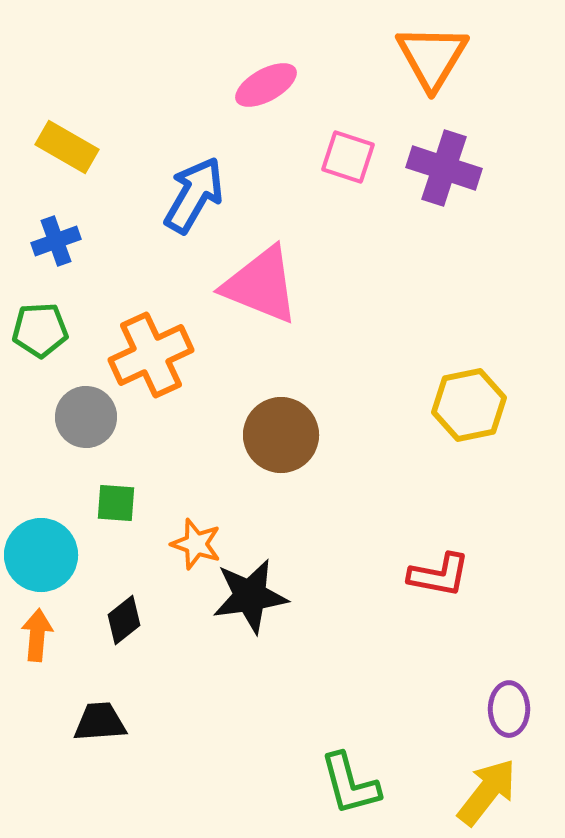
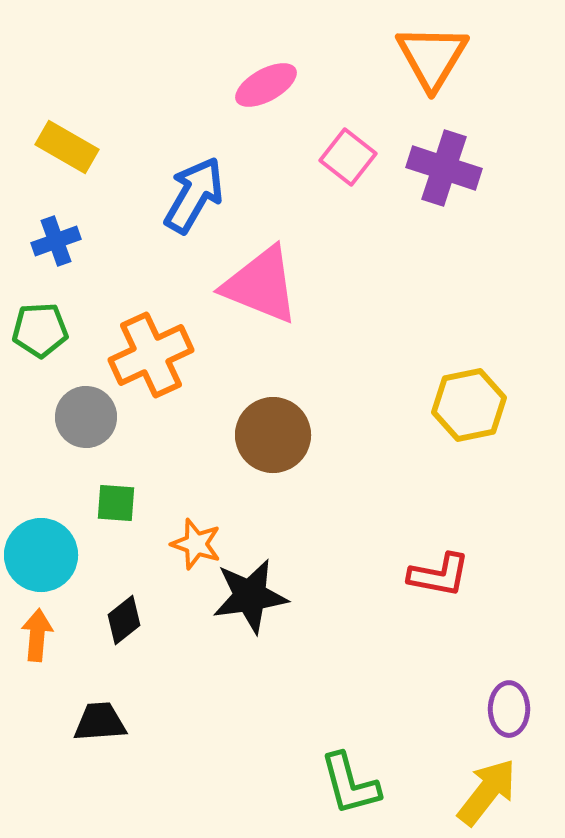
pink square: rotated 20 degrees clockwise
brown circle: moved 8 px left
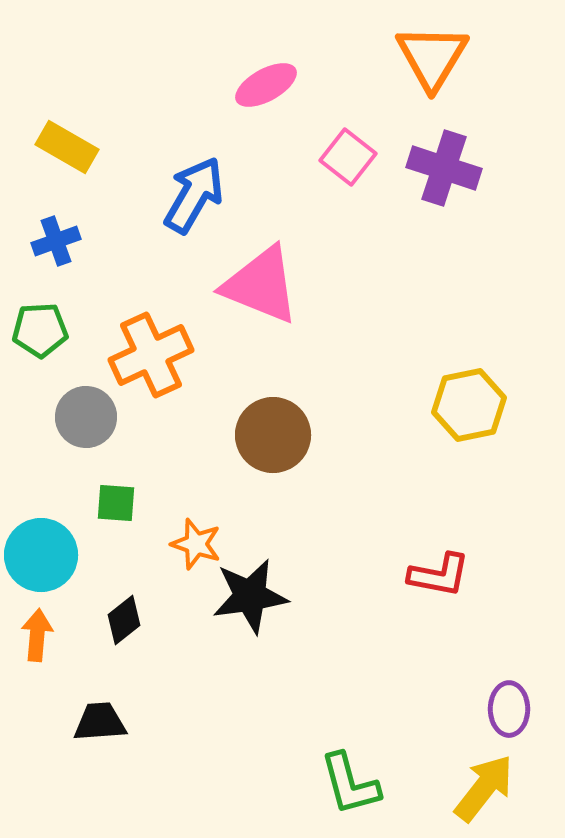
yellow arrow: moved 3 px left, 4 px up
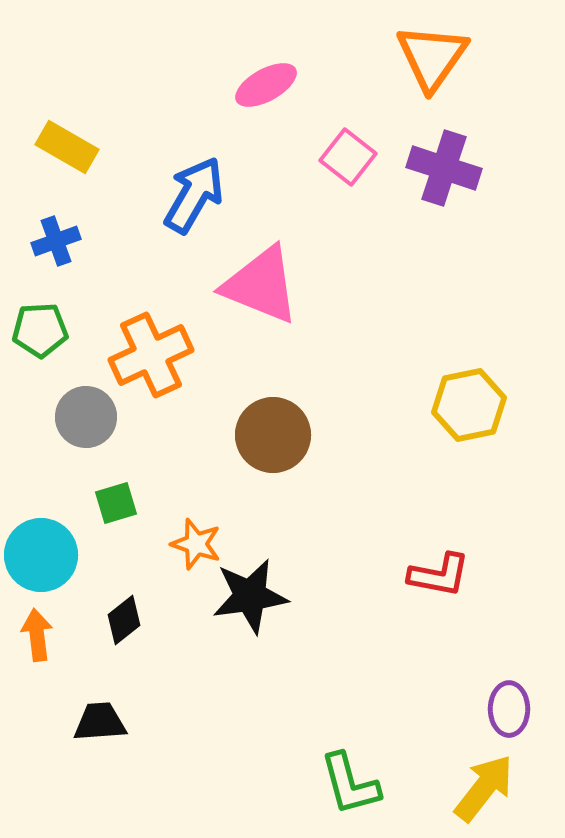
orange triangle: rotated 4 degrees clockwise
green square: rotated 21 degrees counterclockwise
orange arrow: rotated 12 degrees counterclockwise
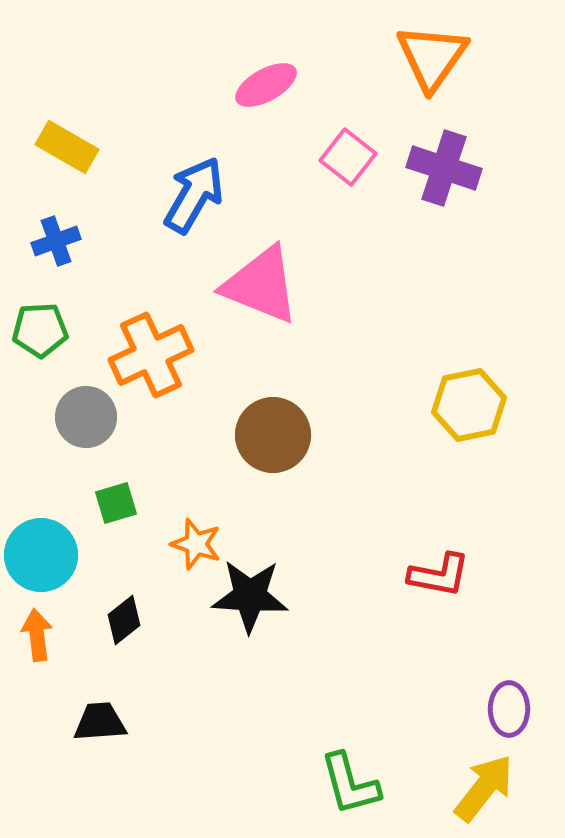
black star: rotated 12 degrees clockwise
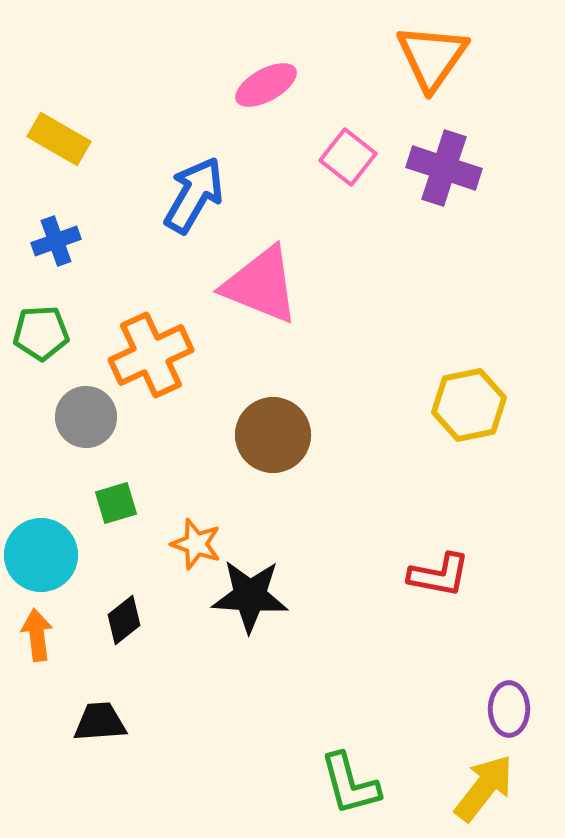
yellow rectangle: moved 8 px left, 8 px up
green pentagon: moved 1 px right, 3 px down
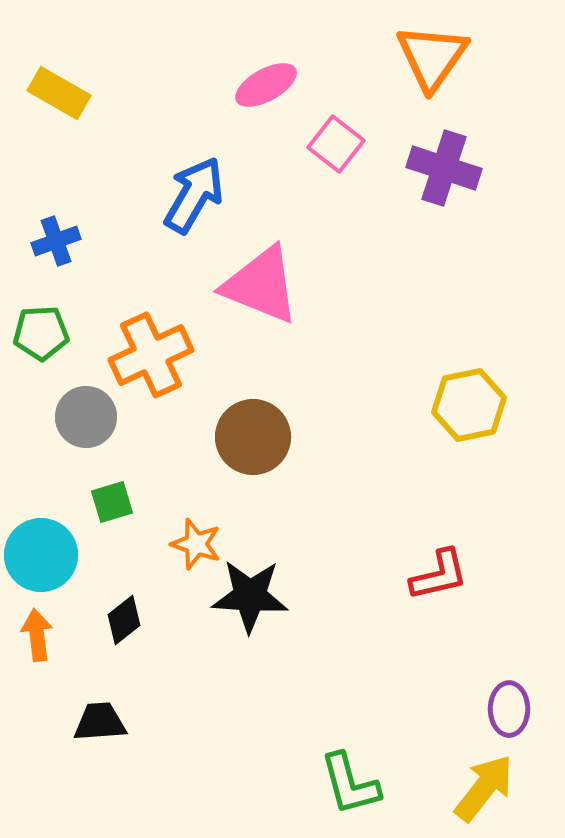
yellow rectangle: moved 46 px up
pink square: moved 12 px left, 13 px up
brown circle: moved 20 px left, 2 px down
green square: moved 4 px left, 1 px up
red L-shape: rotated 24 degrees counterclockwise
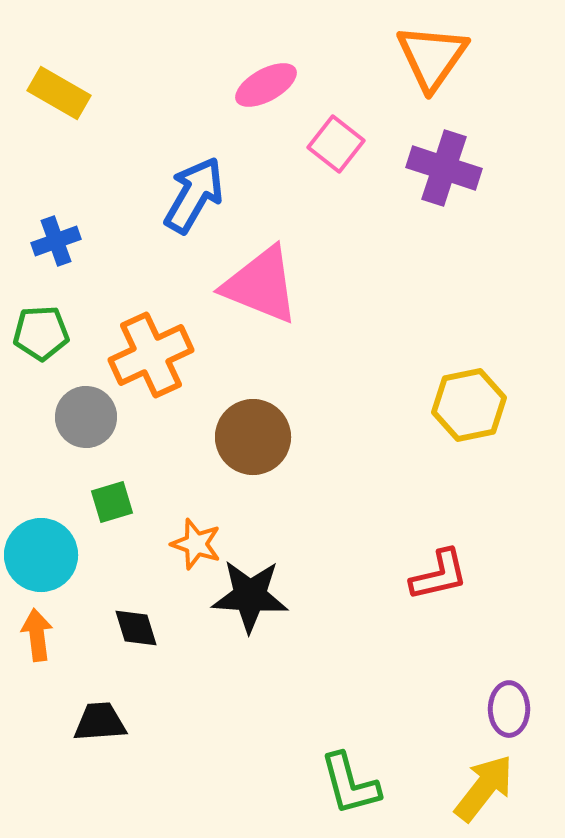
black diamond: moved 12 px right, 8 px down; rotated 69 degrees counterclockwise
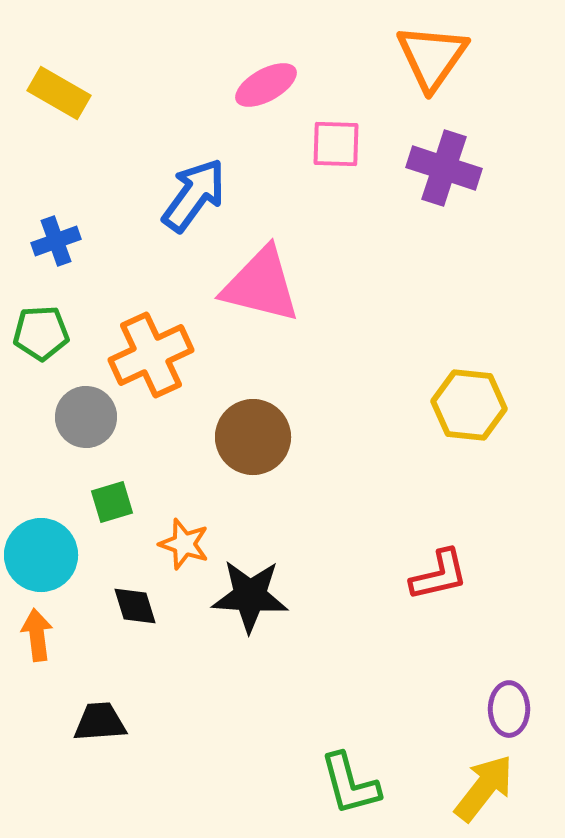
pink square: rotated 36 degrees counterclockwise
blue arrow: rotated 6 degrees clockwise
pink triangle: rotated 8 degrees counterclockwise
yellow hexagon: rotated 18 degrees clockwise
orange star: moved 12 px left
black diamond: moved 1 px left, 22 px up
